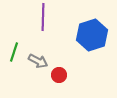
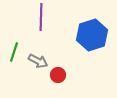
purple line: moved 2 px left
red circle: moved 1 px left
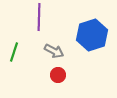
purple line: moved 2 px left
gray arrow: moved 16 px right, 10 px up
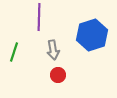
gray arrow: moved 1 px left, 1 px up; rotated 54 degrees clockwise
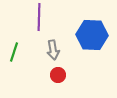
blue hexagon: rotated 20 degrees clockwise
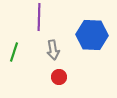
red circle: moved 1 px right, 2 px down
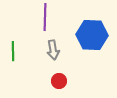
purple line: moved 6 px right
green line: moved 1 px left, 1 px up; rotated 18 degrees counterclockwise
red circle: moved 4 px down
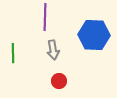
blue hexagon: moved 2 px right
green line: moved 2 px down
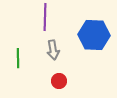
green line: moved 5 px right, 5 px down
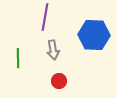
purple line: rotated 8 degrees clockwise
